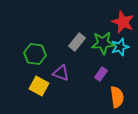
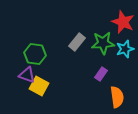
cyan star: moved 5 px right, 2 px down
purple triangle: moved 34 px left, 2 px down
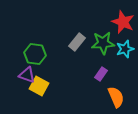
orange semicircle: moved 1 px left; rotated 15 degrees counterclockwise
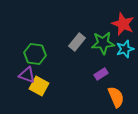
red star: moved 2 px down
purple rectangle: rotated 24 degrees clockwise
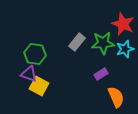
purple triangle: moved 2 px right, 1 px up
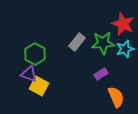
green hexagon: rotated 20 degrees clockwise
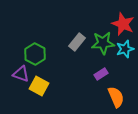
purple triangle: moved 8 px left
